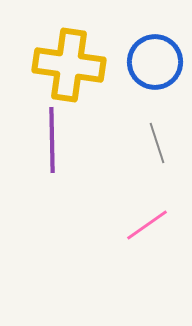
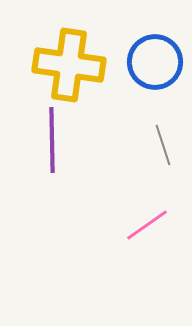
gray line: moved 6 px right, 2 px down
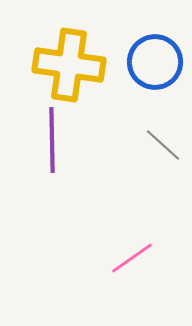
gray line: rotated 30 degrees counterclockwise
pink line: moved 15 px left, 33 px down
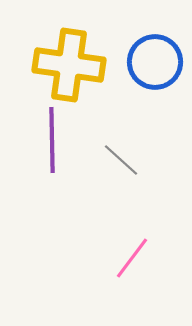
gray line: moved 42 px left, 15 px down
pink line: rotated 18 degrees counterclockwise
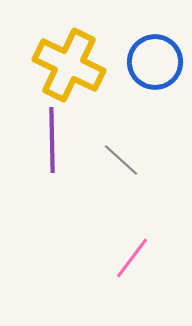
yellow cross: rotated 18 degrees clockwise
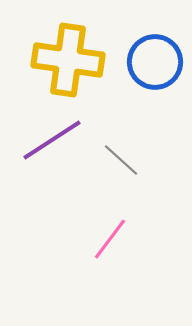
yellow cross: moved 1 px left, 5 px up; rotated 18 degrees counterclockwise
purple line: rotated 58 degrees clockwise
pink line: moved 22 px left, 19 px up
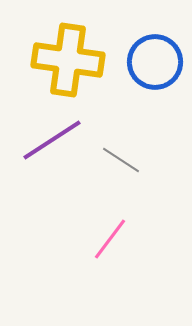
gray line: rotated 9 degrees counterclockwise
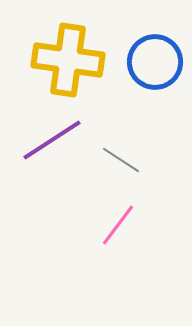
pink line: moved 8 px right, 14 px up
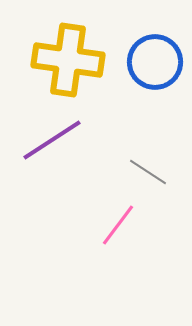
gray line: moved 27 px right, 12 px down
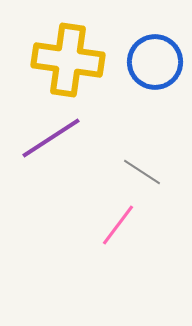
purple line: moved 1 px left, 2 px up
gray line: moved 6 px left
